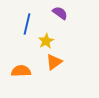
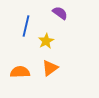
blue line: moved 1 px left, 2 px down
orange triangle: moved 4 px left, 6 px down
orange semicircle: moved 1 px left, 1 px down
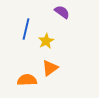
purple semicircle: moved 2 px right, 1 px up
blue line: moved 3 px down
orange semicircle: moved 7 px right, 8 px down
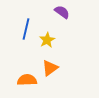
yellow star: moved 1 px right, 1 px up
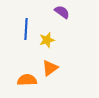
blue line: rotated 10 degrees counterclockwise
yellow star: rotated 14 degrees clockwise
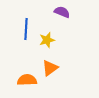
purple semicircle: rotated 14 degrees counterclockwise
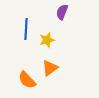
purple semicircle: rotated 91 degrees counterclockwise
orange semicircle: rotated 132 degrees counterclockwise
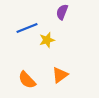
blue line: moved 1 px right, 1 px up; rotated 65 degrees clockwise
orange triangle: moved 10 px right, 7 px down
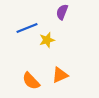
orange triangle: rotated 12 degrees clockwise
orange semicircle: moved 4 px right, 1 px down
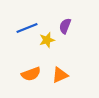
purple semicircle: moved 3 px right, 14 px down
orange semicircle: moved 7 px up; rotated 66 degrees counterclockwise
